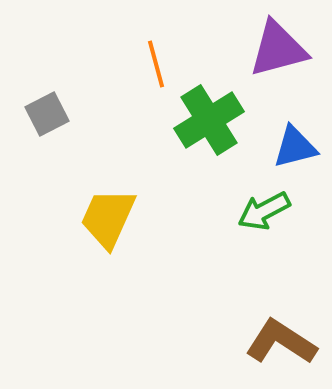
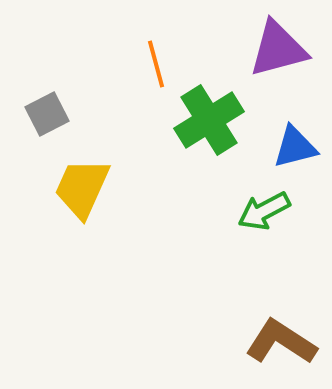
yellow trapezoid: moved 26 px left, 30 px up
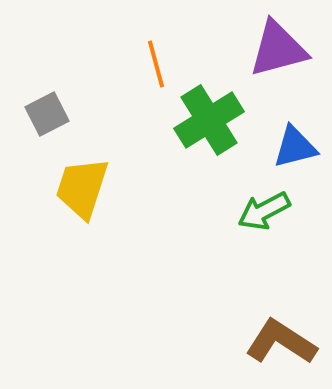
yellow trapezoid: rotated 6 degrees counterclockwise
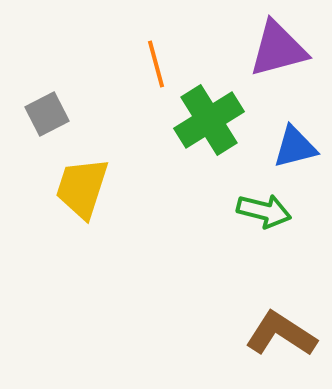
green arrow: rotated 138 degrees counterclockwise
brown L-shape: moved 8 px up
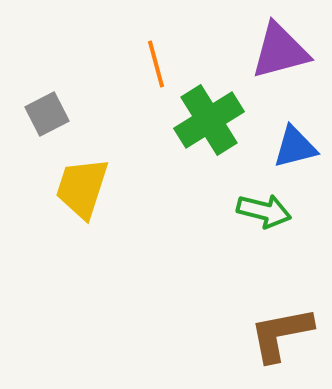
purple triangle: moved 2 px right, 2 px down
brown L-shape: rotated 44 degrees counterclockwise
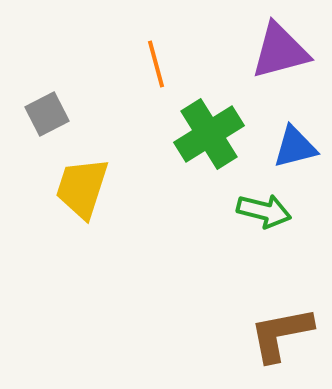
green cross: moved 14 px down
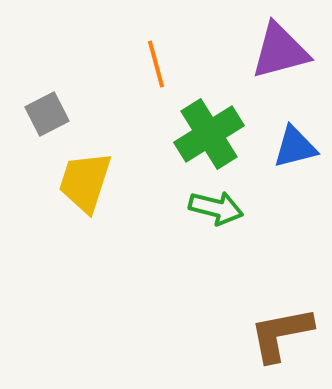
yellow trapezoid: moved 3 px right, 6 px up
green arrow: moved 48 px left, 3 px up
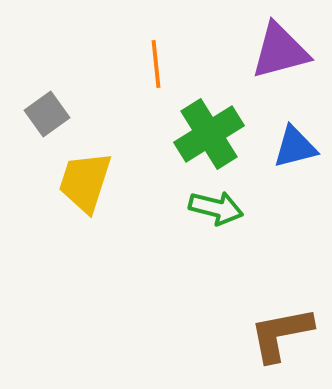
orange line: rotated 9 degrees clockwise
gray square: rotated 9 degrees counterclockwise
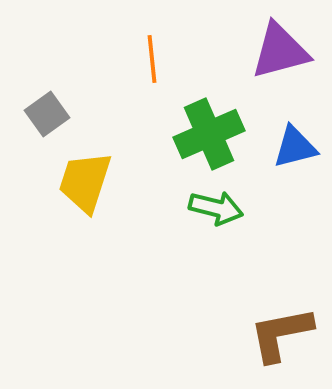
orange line: moved 4 px left, 5 px up
green cross: rotated 8 degrees clockwise
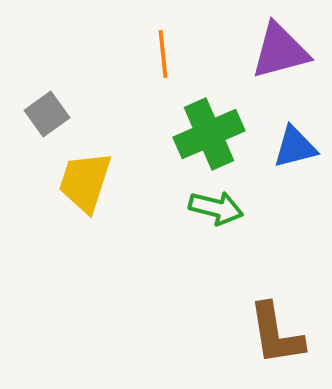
orange line: moved 11 px right, 5 px up
brown L-shape: moved 5 px left; rotated 88 degrees counterclockwise
